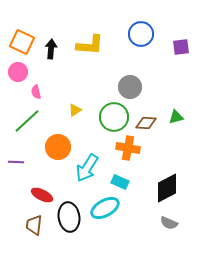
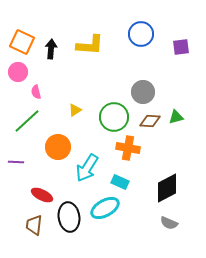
gray circle: moved 13 px right, 5 px down
brown diamond: moved 4 px right, 2 px up
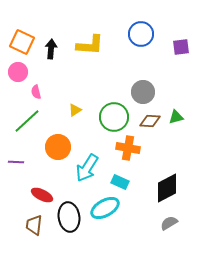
gray semicircle: rotated 126 degrees clockwise
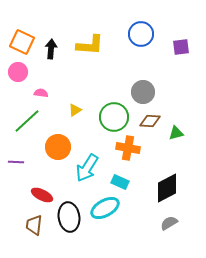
pink semicircle: moved 5 px right, 1 px down; rotated 112 degrees clockwise
green triangle: moved 16 px down
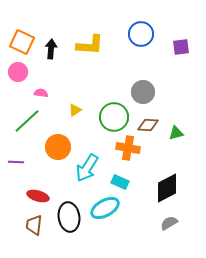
brown diamond: moved 2 px left, 4 px down
red ellipse: moved 4 px left, 1 px down; rotated 10 degrees counterclockwise
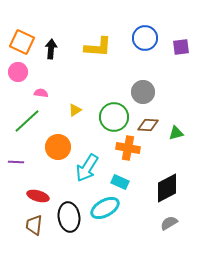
blue circle: moved 4 px right, 4 px down
yellow L-shape: moved 8 px right, 2 px down
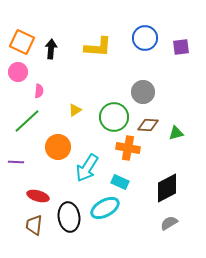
pink semicircle: moved 2 px left, 2 px up; rotated 88 degrees clockwise
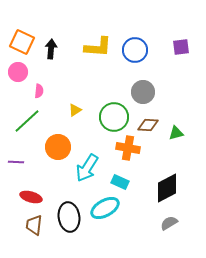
blue circle: moved 10 px left, 12 px down
red ellipse: moved 7 px left, 1 px down
